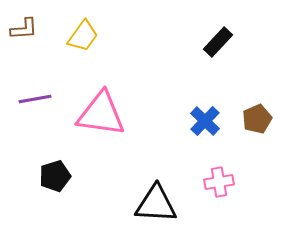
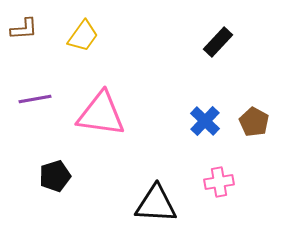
brown pentagon: moved 3 px left, 3 px down; rotated 20 degrees counterclockwise
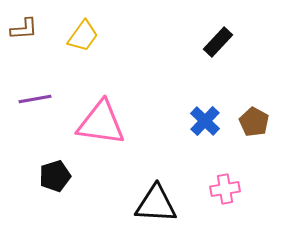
pink triangle: moved 9 px down
pink cross: moved 6 px right, 7 px down
